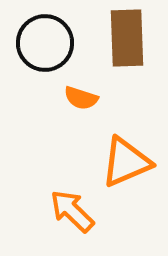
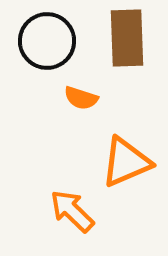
black circle: moved 2 px right, 2 px up
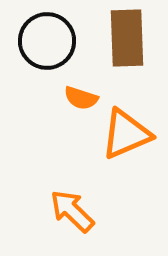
orange triangle: moved 28 px up
